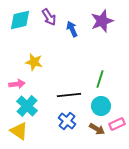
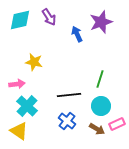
purple star: moved 1 px left, 1 px down
blue arrow: moved 5 px right, 5 px down
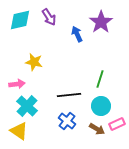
purple star: rotated 15 degrees counterclockwise
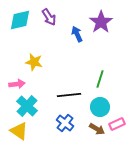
cyan circle: moved 1 px left, 1 px down
blue cross: moved 2 px left, 2 px down
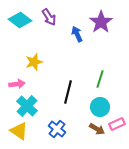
cyan diamond: rotated 50 degrees clockwise
yellow star: rotated 30 degrees counterclockwise
black line: moved 1 px left, 3 px up; rotated 70 degrees counterclockwise
blue cross: moved 8 px left, 6 px down
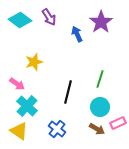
pink arrow: rotated 42 degrees clockwise
pink rectangle: moved 1 px right, 1 px up
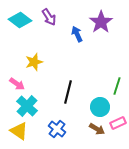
green line: moved 17 px right, 7 px down
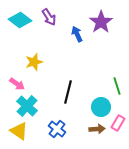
green line: rotated 36 degrees counterclockwise
cyan circle: moved 1 px right
pink rectangle: rotated 35 degrees counterclockwise
brown arrow: rotated 35 degrees counterclockwise
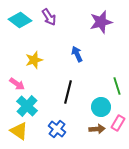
purple star: rotated 20 degrees clockwise
blue arrow: moved 20 px down
yellow star: moved 2 px up
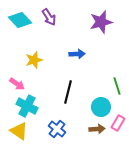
cyan diamond: rotated 10 degrees clockwise
blue arrow: rotated 112 degrees clockwise
cyan cross: rotated 15 degrees counterclockwise
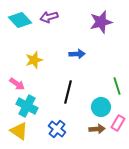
purple arrow: rotated 108 degrees clockwise
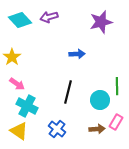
yellow star: moved 22 px left, 3 px up; rotated 18 degrees counterclockwise
green line: rotated 18 degrees clockwise
cyan circle: moved 1 px left, 7 px up
pink rectangle: moved 2 px left, 1 px up
